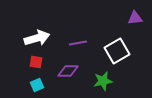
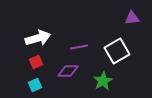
purple triangle: moved 3 px left
white arrow: moved 1 px right
purple line: moved 1 px right, 4 px down
red square: rotated 32 degrees counterclockwise
green star: rotated 18 degrees counterclockwise
cyan square: moved 2 px left
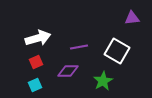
white square: rotated 30 degrees counterclockwise
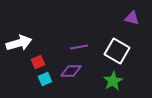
purple triangle: rotated 21 degrees clockwise
white arrow: moved 19 px left, 5 px down
red square: moved 2 px right
purple diamond: moved 3 px right
green star: moved 10 px right
cyan square: moved 10 px right, 6 px up
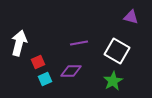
purple triangle: moved 1 px left, 1 px up
white arrow: rotated 60 degrees counterclockwise
purple line: moved 4 px up
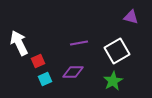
white arrow: rotated 40 degrees counterclockwise
white square: rotated 30 degrees clockwise
red square: moved 1 px up
purple diamond: moved 2 px right, 1 px down
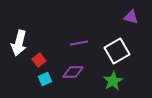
white arrow: rotated 140 degrees counterclockwise
red square: moved 1 px right, 1 px up; rotated 16 degrees counterclockwise
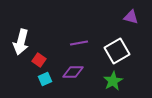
white arrow: moved 2 px right, 1 px up
red square: rotated 16 degrees counterclockwise
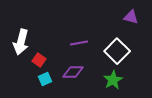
white square: rotated 15 degrees counterclockwise
green star: moved 1 px up
